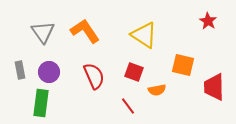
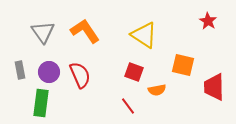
red semicircle: moved 14 px left, 1 px up
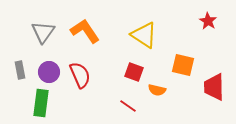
gray triangle: rotated 10 degrees clockwise
orange semicircle: rotated 24 degrees clockwise
red line: rotated 18 degrees counterclockwise
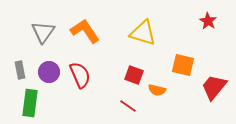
yellow triangle: moved 1 px left, 2 px up; rotated 16 degrees counterclockwise
red square: moved 3 px down
red trapezoid: rotated 40 degrees clockwise
green rectangle: moved 11 px left
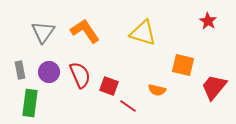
red square: moved 25 px left, 11 px down
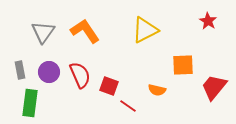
yellow triangle: moved 2 px right, 3 px up; rotated 44 degrees counterclockwise
orange square: rotated 15 degrees counterclockwise
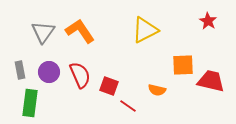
orange L-shape: moved 5 px left
red trapezoid: moved 3 px left, 6 px up; rotated 64 degrees clockwise
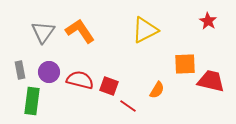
orange square: moved 2 px right, 1 px up
red semicircle: moved 5 px down; rotated 52 degrees counterclockwise
orange semicircle: rotated 72 degrees counterclockwise
green rectangle: moved 2 px right, 2 px up
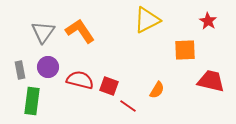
yellow triangle: moved 2 px right, 10 px up
orange square: moved 14 px up
purple circle: moved 1 px left, 5 px up
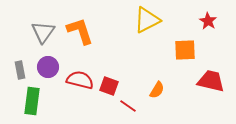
orange L-shape: rotated 16 degrees clockwise
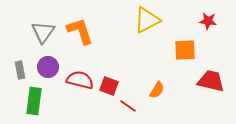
red star: rotated 24 degrees counterclockwise
green rectangle: moved 2 px right
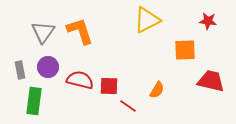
red square: rotated 18 degrees counterclockwise
